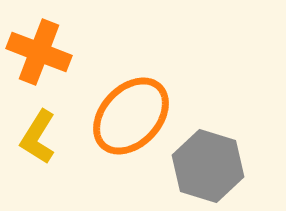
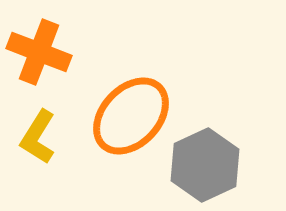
gray hexagon: moved 3 px left, 1 px up; rotated 18 degrees clockwise
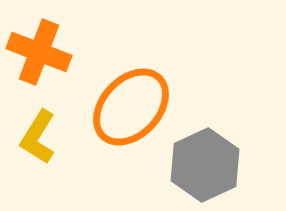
orange ellipse: moved 9 px up
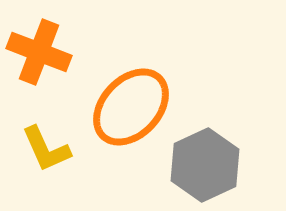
yellow L-shape: moved 8 px right, 12 px down; rotated 56 degrees counterclockwise
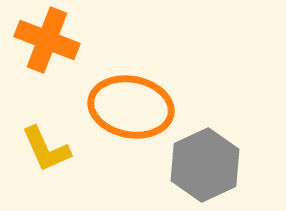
orange cross: moved 8 px right, 12 px up
orange ellipse: rotated 58 degrees clockwise
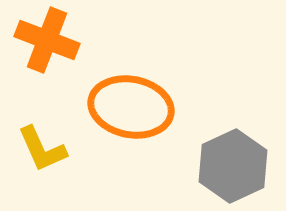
yellow L-shape: moved 4 px left
gray hexagon: moved 28 px right, 1 px down
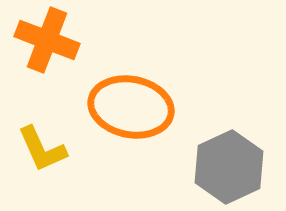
gray hexagon: moved 4 px left, 1 px down
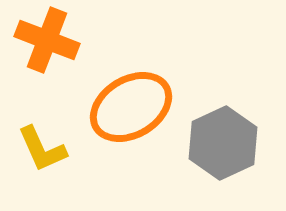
orange ellipse: rotated 42 degrees counterclockwise
gray hexagon: moved 6 px left, 24 px up
